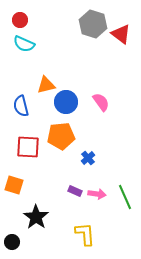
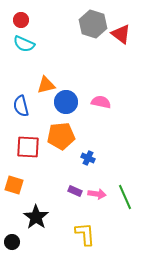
red circle: moved 1 px right
pink semicircle: rotated 42 degrees counterclockwise
blue cross: rotated 24 degrees counterclockwise
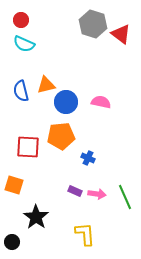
blue semicircle: moved 15 px up
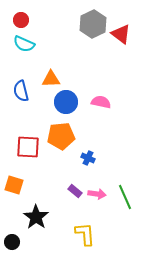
gray hexagon: rotated 16 degrees clockwise
orange triangle: moved 5 px right, 6 px up; rotated 12 degrees clockwise
purple rectangle: rotated 16 degrees clockwise
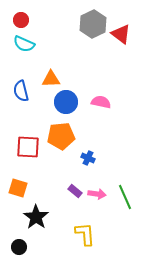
orange square: moved 4 px right, 3 px down
black circle: moved 7 px right, 5 px down
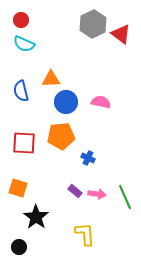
red square: moved 4 px left, 4 px up
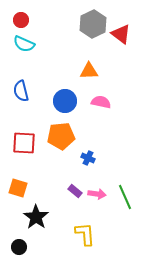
orange triangle: moved 38 px right, 8 px up
blue circle: moved 1 px left, 1 px up
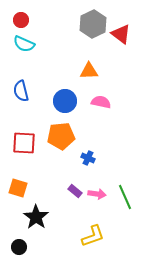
yellow L-shape: moved 8 px right, 2 px down; rotated 75 degrees clockwise
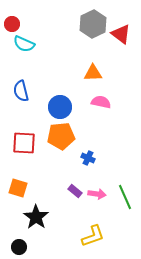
red circle: moved 9 px left, 4 px down
orange triangle: moved 4 px right, 2 px down
blue circle: moved 5 px left, 6 px down
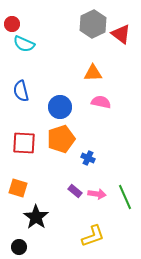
orange pentagon: moved 3 px down; rotated 12 degrees counterclockwise
